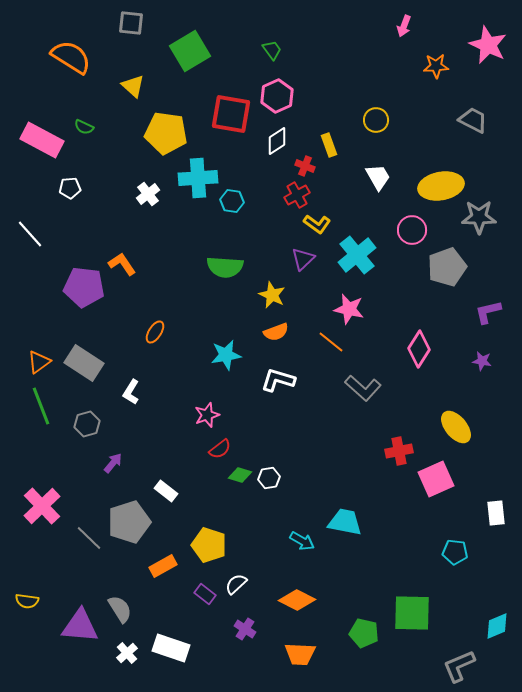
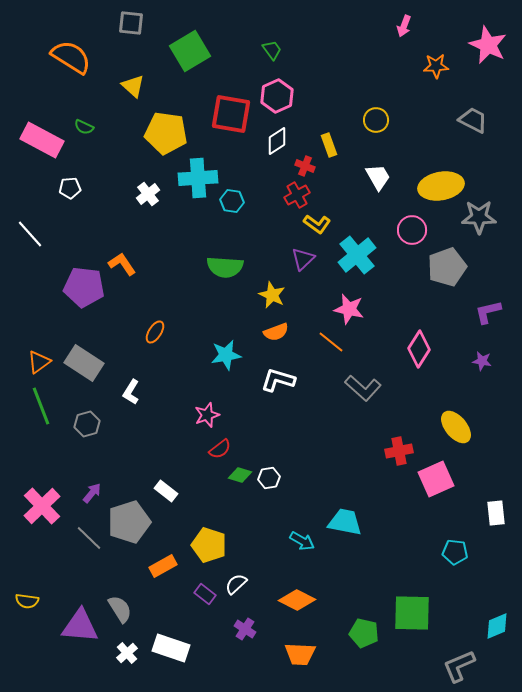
purple arrow at (113, 463): moved 21 px left, 30 px down
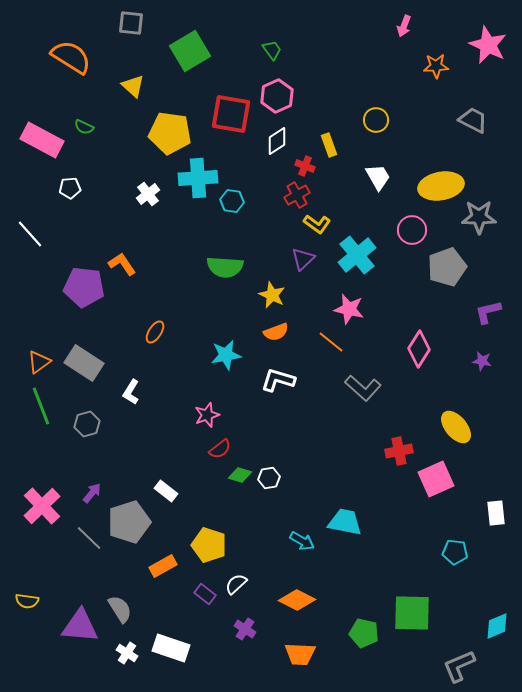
yellow pentagon at (166, 133): moved 4 px right
white cross at (127, 653): rotated 15 degrees counterclockwise
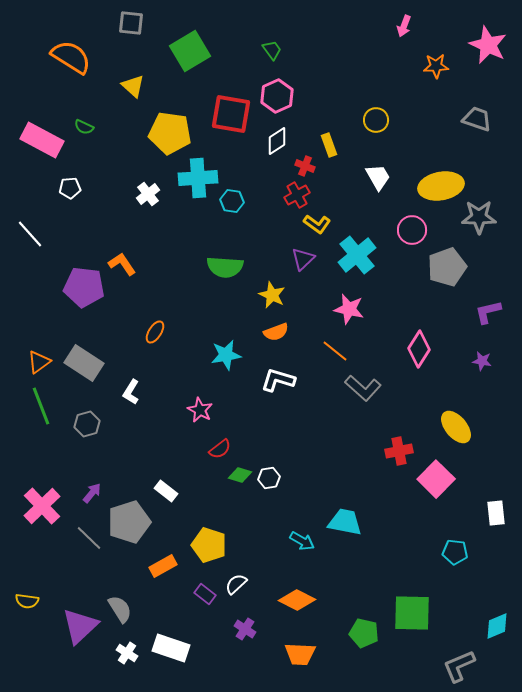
gray trapezoid at (473, 120): moved 4 px right, 1 px up; rotated 8 degrees counterclockwise
orange line at (331, 342): moved 4 px right, 9 px down
pink star at (207, 415): moved 7 px left, 5 px up; rotated 25 degrees counterclockwise
pink square at (436, 479): rotated 21 degrees counterclockwise
purple triangle at (80, 626): rotated 48 degrees counterclockwise
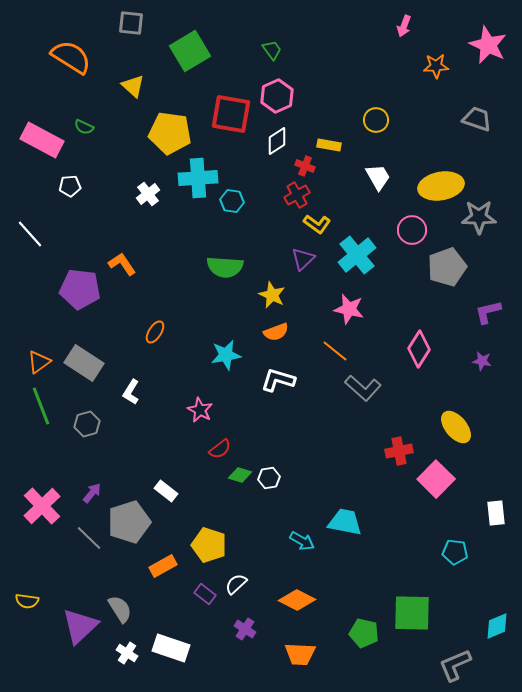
yellow rectangle at (329, 145): rotated 60 degrees counterclockwise
white pentagon at (70, 188): moved 2 px up
purple pentagon at (84, 287): moved 4 px left, 2 px down
gray L-shape at (459, 666): moved 4 px left, 1 px up
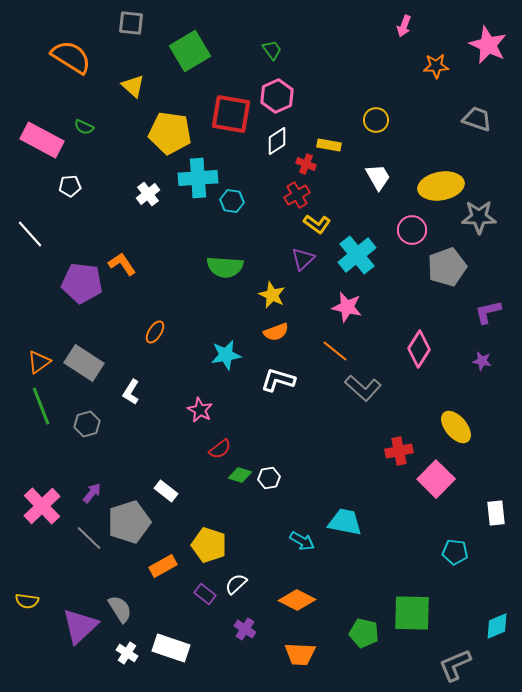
red cross at (305, 166): moved 1 px right, 2 px up
purple pentagon at (80, 289): moved 2 px right, 6 px up
pink star at (349, 309): moved 2 px left, 2 px up
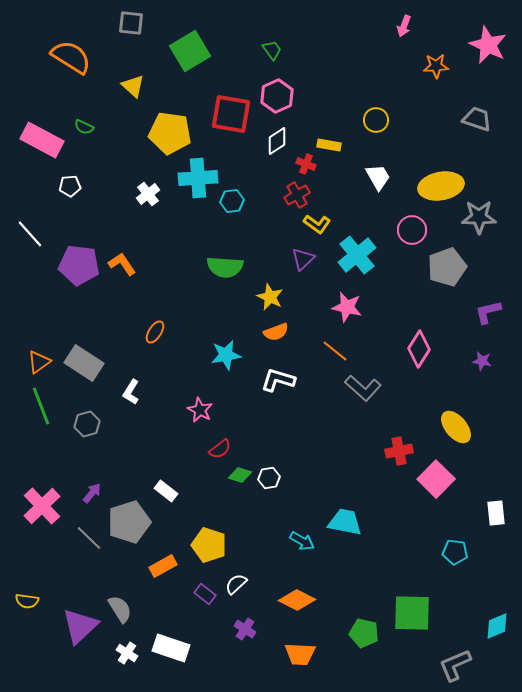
cyan hexagon at (232, 201): rotated 15 degrees counterclockwise
purple pentagon at (82, 283): moved 3 px left, 18 px up
yellow star at (272, 295): moved 2 px left, 2 px down
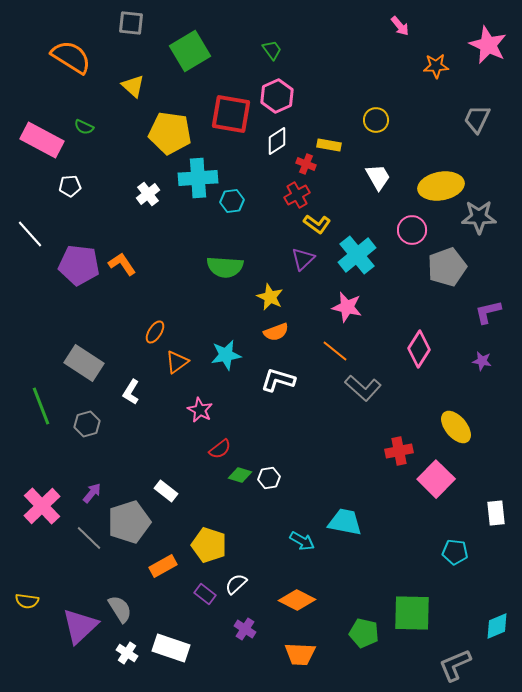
pink arrow at (404, 26): moved 4 px left; rotated 60 degrees counterclockwise
gray trapezoid at (477, 119): rotated 84 degrees counterclockwise
orange triangle at (39, 362): moved 138 px right
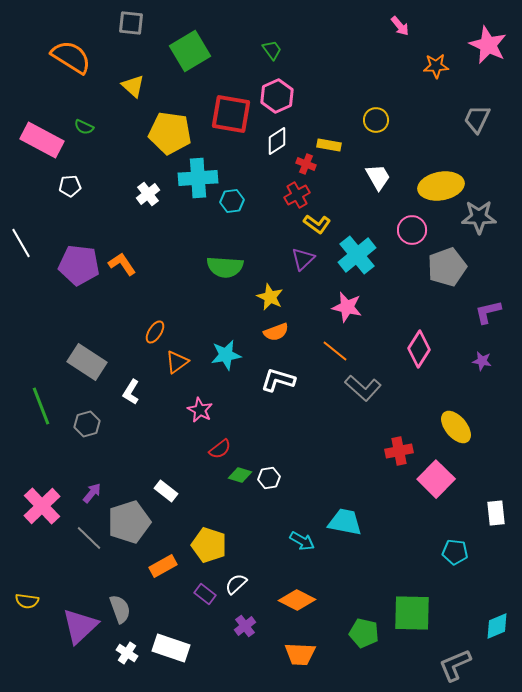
white line at (30, 234): moved 9 px left, 9 px down; rotated 12 degrees clockwise
gray rectangle at (84, 363): moved 3 px right, 1 px up
gray semicircle at (120, 609): rotated 12 degrees clockwise
purple cross at (245, 629): moved 3 px up; rotated 20 degrees clockwise
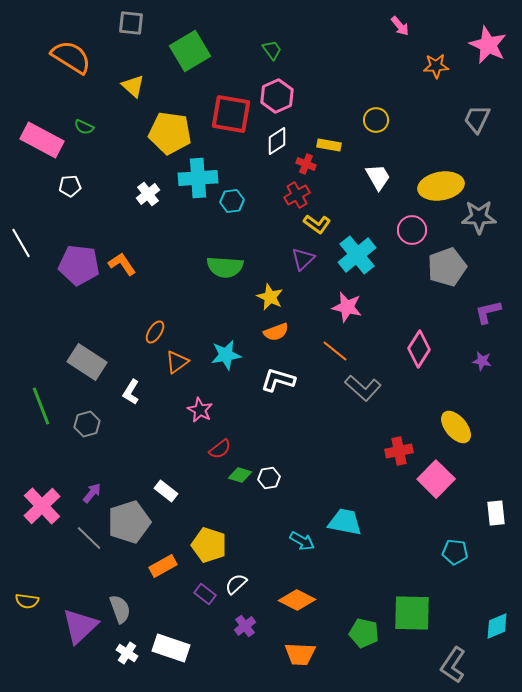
gray L-shape at (455, 665): moved 2 px left; rotated 33 degrees counterclockwise
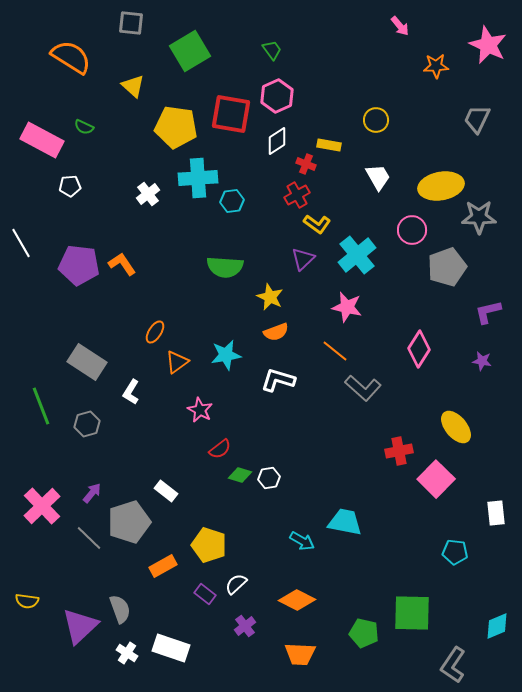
yellow pentagon at (170, 133): moved 6 px right, 6 px up
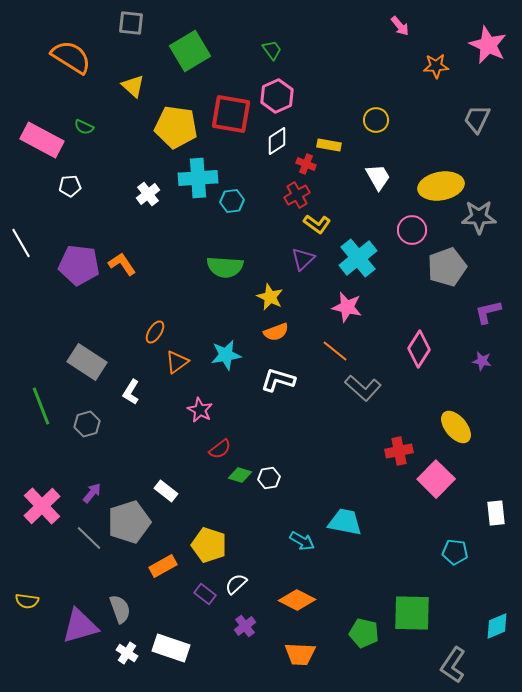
cyan cross at (357, 255): moved 1 px right, 3 px down
purple triangle at (80, 626): rotated 27 degrees clockwise
